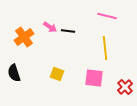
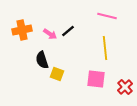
pink arrow: moved 7 px down
black line: rotated 48 degrees counterclockwise
orange cross: moved 2 px left, 7 px up; rotated 24 degrees clockwise
black semicircle: moved 28 px right, 13 px up
pink square: moved 2 px right, 1 px down
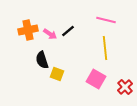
pink line: moved 1 px left, 4 px down
orange cross: moved 6 px right
pink square: rotated 24 degrees clockwise
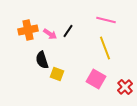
black line: rotated 16 degrees counterclockwise
yellow line: rotated 15 degrees counterclockwise
